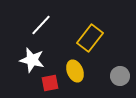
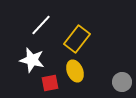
yellow rectangle: moved 13 px left, 1 px down
gray circle: moved 2 px right, 6 px down
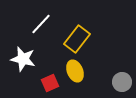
white line: moved 1 px up
white star: moved 9 px left, 1 px up
red square: rotated 12 degrees counterclockwise
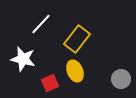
gray circle: moved 1 px left, 3 px up
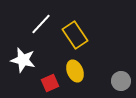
yellow rectangle: moved 2 px left, 4 px up; rotated 72 degrees counterclockwise
white star: moved 1 px down
gray circle: moved 2 px down
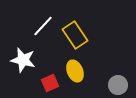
white line: moved 2 px right, 2 px down
gray circle: moved 3 px left, 4 px down
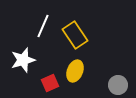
white line: rotated 20 degrees counterclockwise
white star: rotated 30 degrees counterclockwise
yellow ellipse: rotated 45 degrees clockwise
